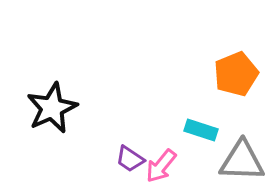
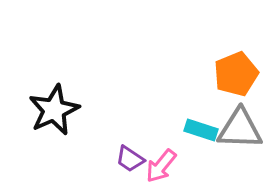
black star: moved 2 px right, 2 px down
gray triangle: moved 2 px left, 32 px up
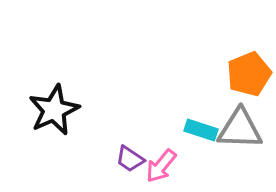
orange pentagon: moved 13 px right
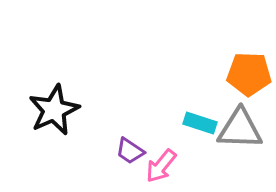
orange pentagon: rotated 24 degrees clockwise
cyan rectangle: moved 1 px left, 7 px up
purple trapezoid: moved 8 px up
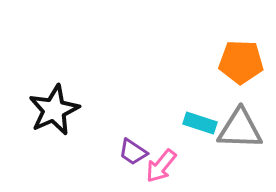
orange pentagon: moved 8 px left, 12 px up
purple trapezoid: moved 3 px right, 1 px down
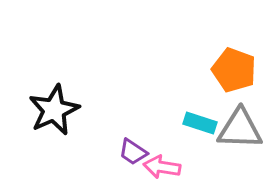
orange pentagon: moved 7 px left, 8 px down; rotated 18 degrees clockwise
pink arrow: moved 1 px right, 1 px down; rotated 60 degrees clockwise
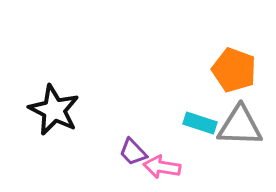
black star: rotated 21 degrees counterclockwise
gray triangle: moved 3 px up
purple trapezoid: rotated 12 degrees clockwise
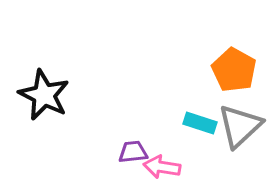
orange pentagon: rotated 9 degrees clockwise
black star: moved 10 px left, 15 px up
gray triangle: rotated 45 degrees counterclockwise
purple trapezoid: rotated 128 degrees clockwise
